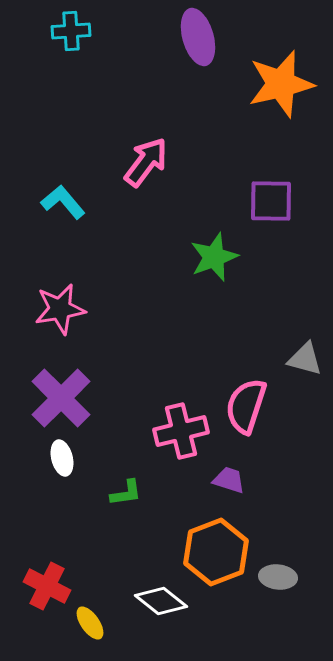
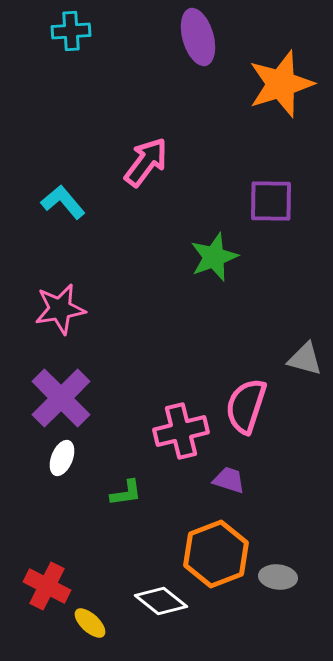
orange star: rotated 4 degrees counterclockwise
white ellipse: rotated 36 degrees clockwise
orange hexagon: moved 2 px down
yellow ellipse: rotated 12 degrees counterclockwise
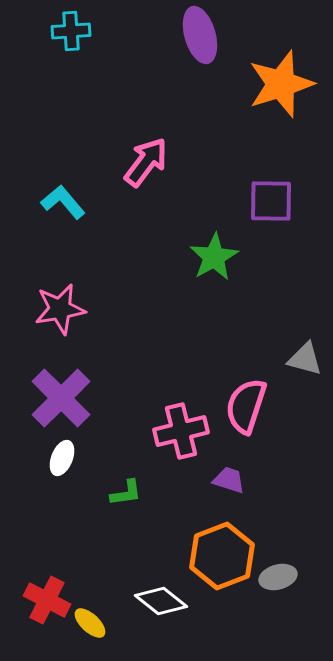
purple ellipse: moved 2 px right, 2 px up
green star: rotated 9 degrees counterclockwise
orange hexagon: moved 6 px right, 2 px down
gray ellipse: rotated 21 degrees counterclockwise
red cross: moved 14 px down
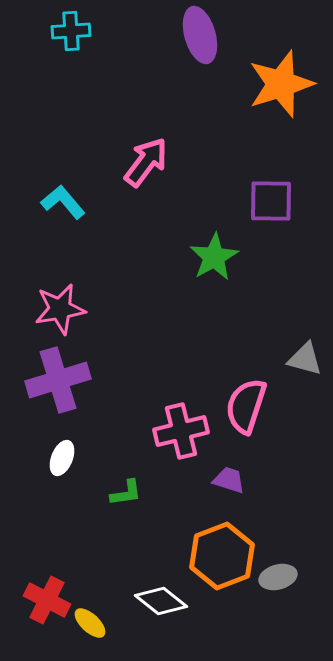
purple cross: moved 3 px left, 18 px up; rotated 28 degrees clockwise
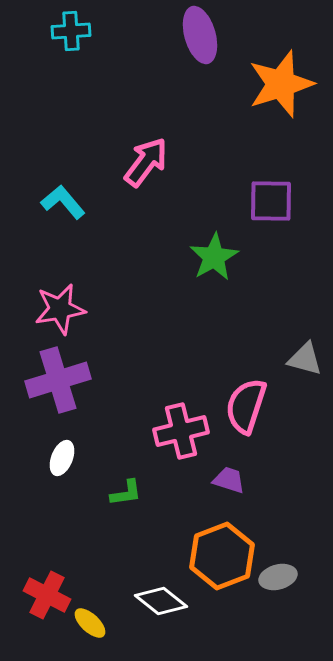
red cross: moved 5 px up
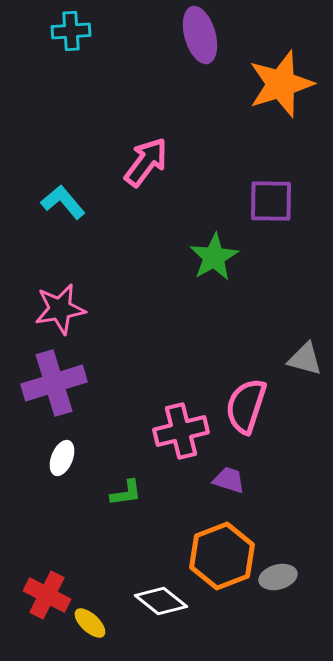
purple cross: moved 4 px left, 3 px down
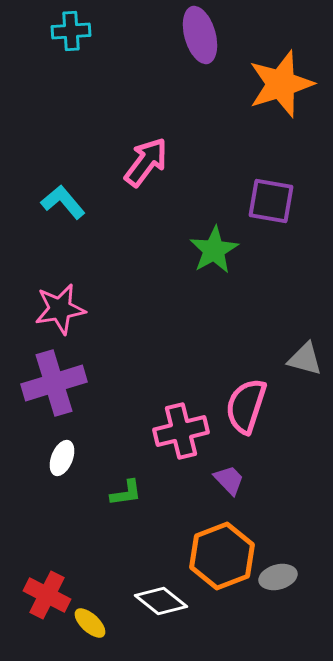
purple square: rotated 9 degrees clockwise
green star: moved 7 px up
purple trapezoid: rotated 28 degrees clockwise
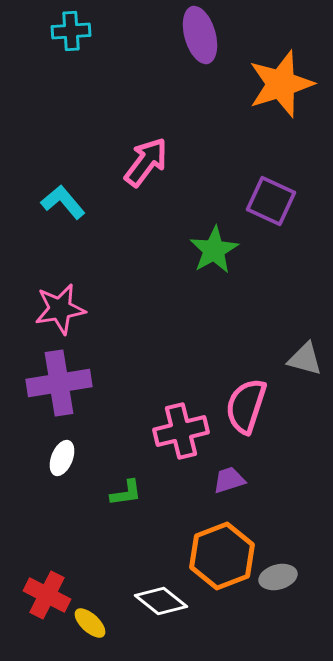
purple square: rotated 15 degrees clockwise
purple cross: moved 5 px right; rotated 8 degrees clockwise
purple trapezoid: rotated 64 degrees counterclockwise
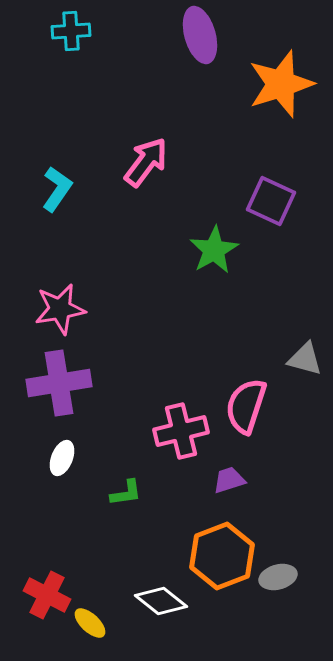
cyan L-shape: moved 6 px left, 13 px up; rotated 75 degrees clockwise
